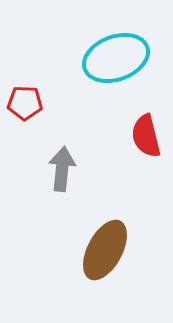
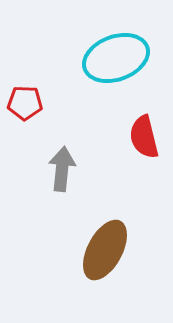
red semicircle: moved 2 px left, 1 px down
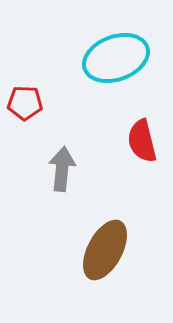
red semicircle: moved 2 px left, 4 px down
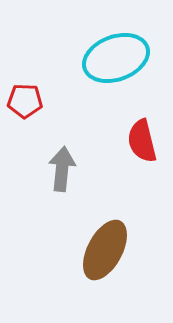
red pentagon: moved 2 px up
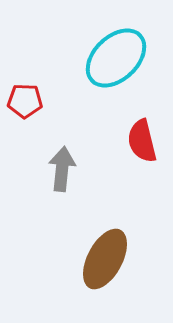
cyan ellipse: rotated 24 degrees counterclockwise
brown ellipse: moved 9 px down
